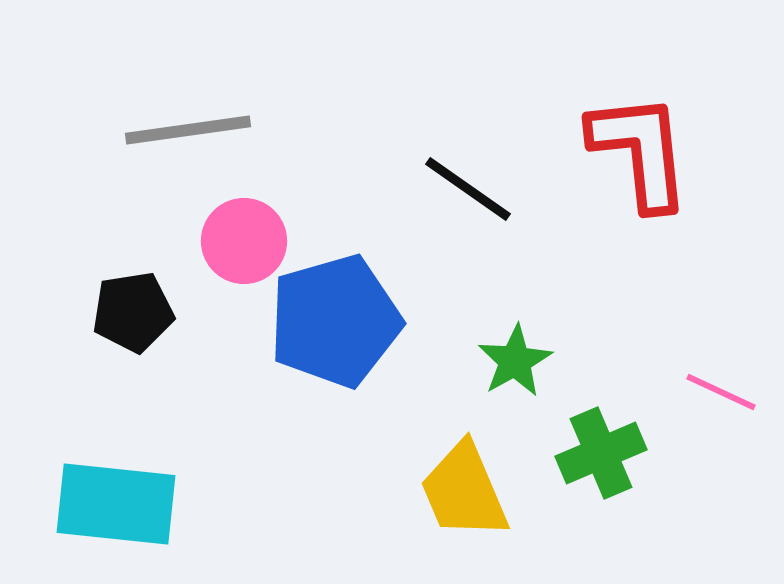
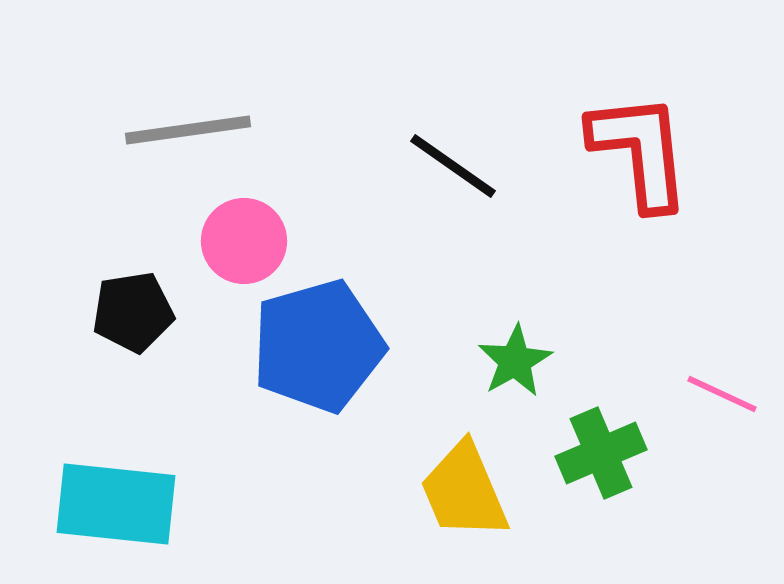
black line: moved 15 px left, 23 px up
blue pentagon: moved 17 px left, 25 px down
pink line: moved 1 px right, 2 px down
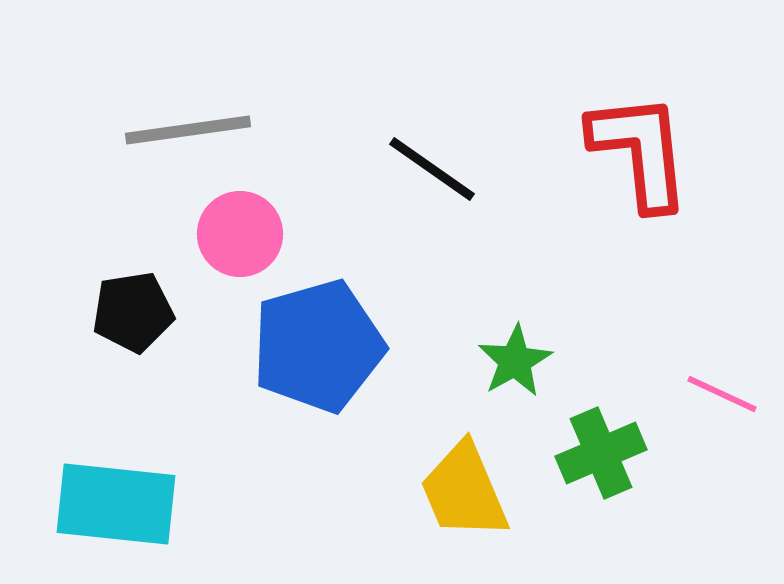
black line: moved 21 px left, 3 px down
pink circle: moved 4 px left, 7 px up
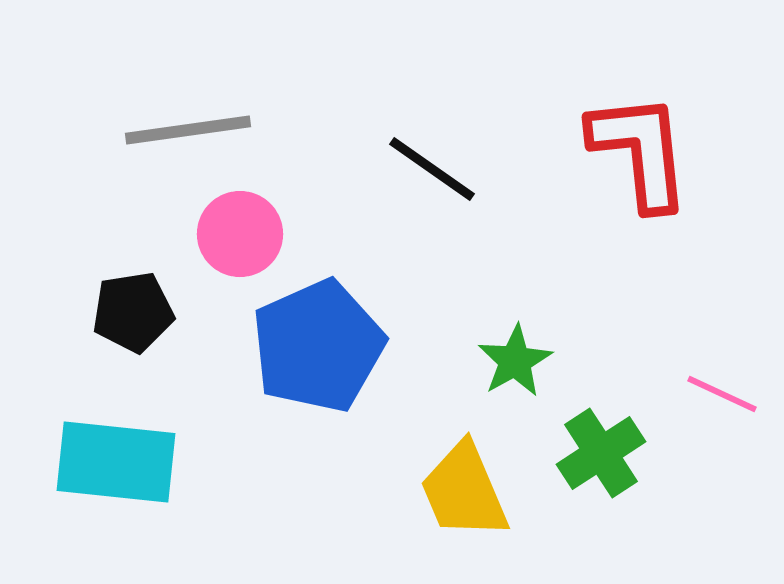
blue pentagon: rotated 8 degrees counterclockwise
green cross: rotated 10 degrees counterclockwise
cyan rectangle: moved 42 px up
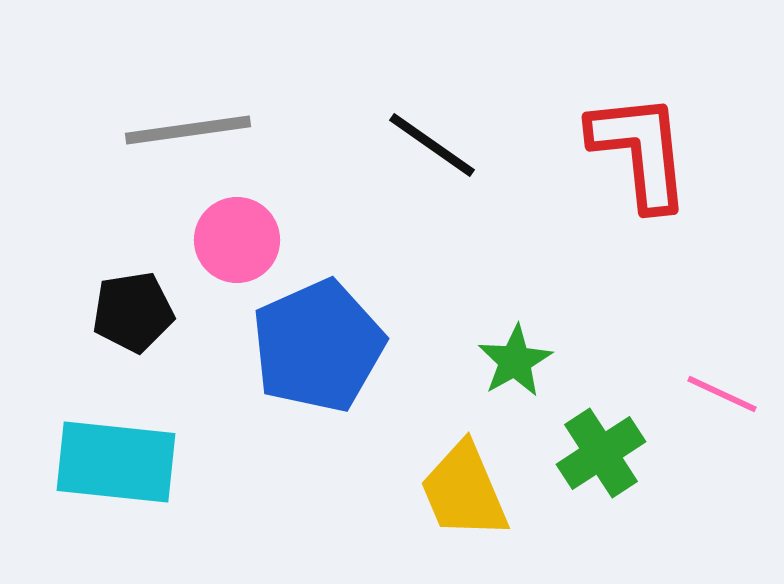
black line: moved 24 px up
pink circle: moved 3 px left, 6 px down
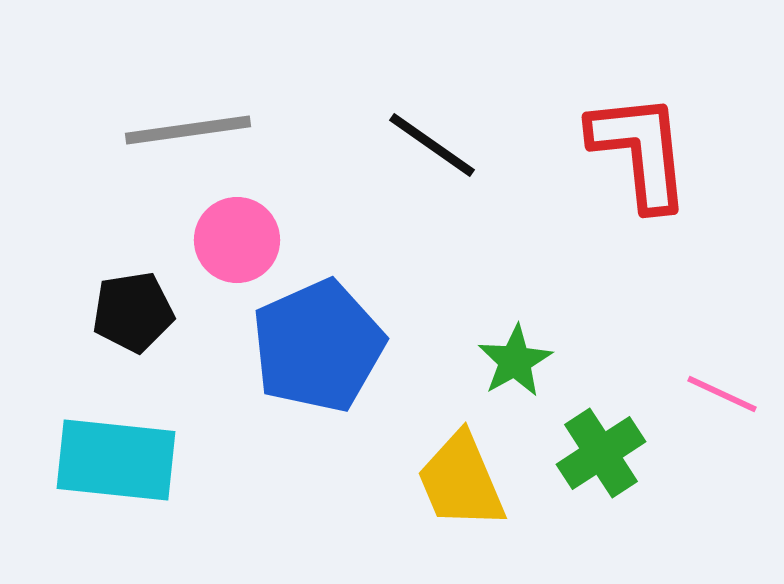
cyan rectangle: moved 2 px up
yellow trapezoid: moved 3 px left, 10 px up
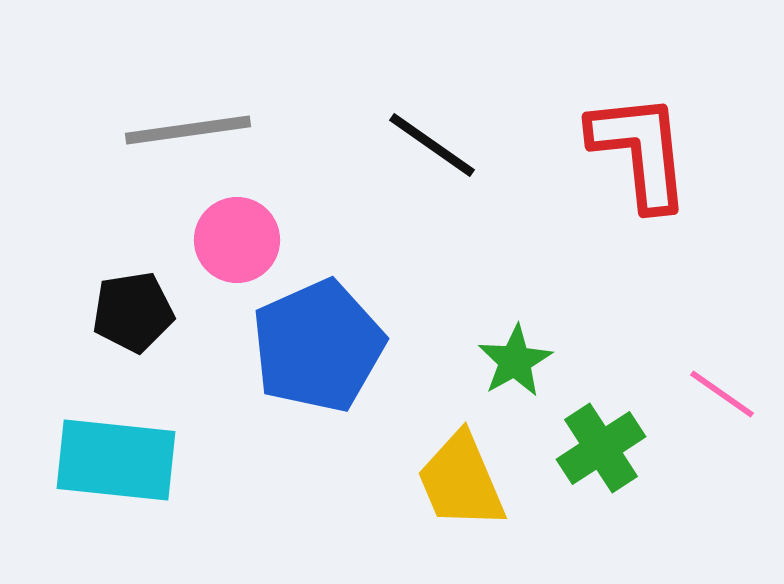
pink line: rotated 10 degrees clockwise
green cross: moved 5 px up
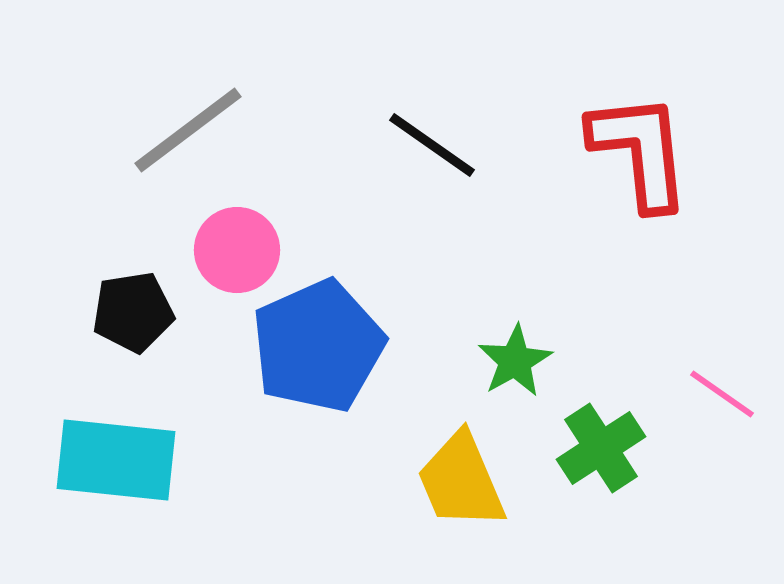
gray line: rotated 29 degrees counterclockwise
pink circle: moved 10 px down
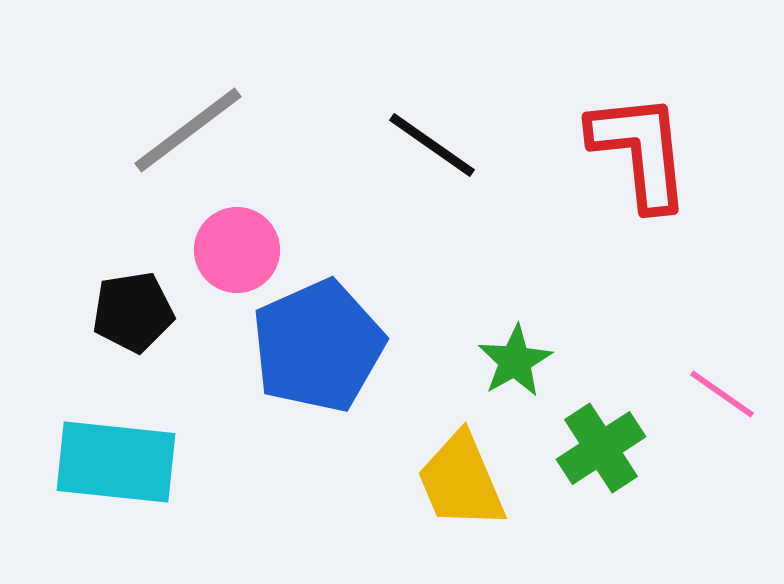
cyan rectangle: moved 2 px down
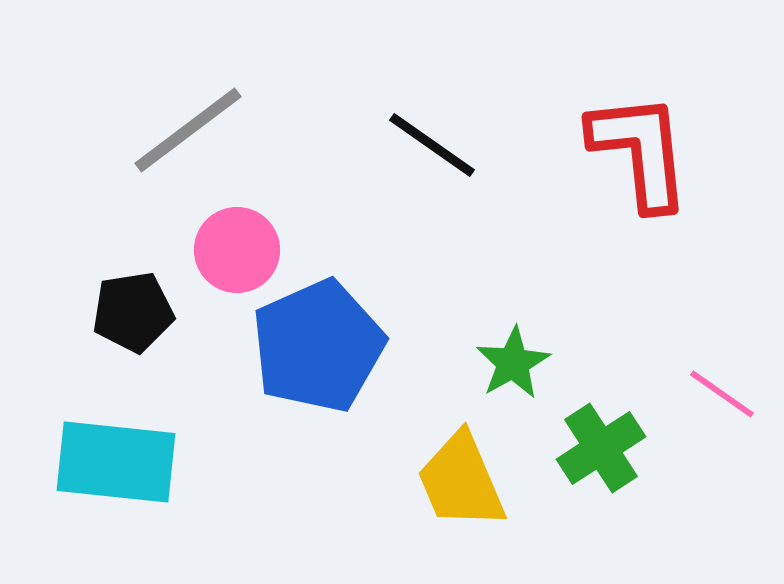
green star: moved 2 px left, 2 px down
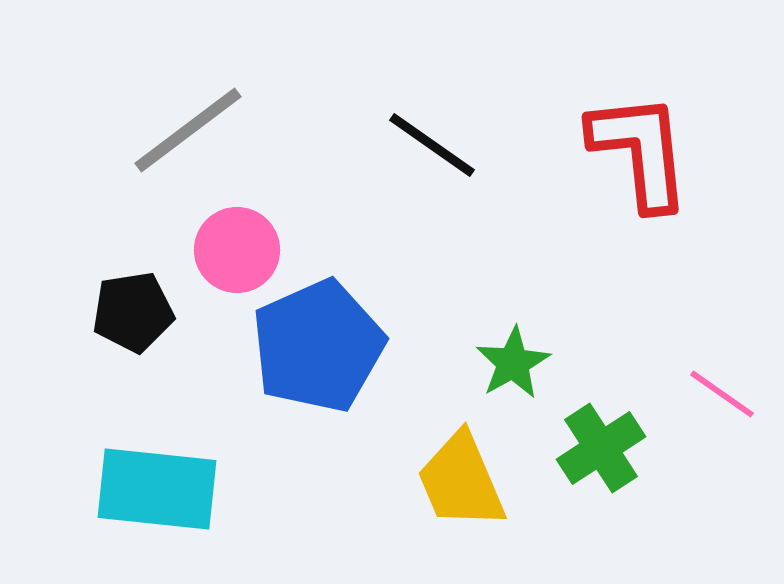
cyan rectangle: moved 41 px right, 27 px down
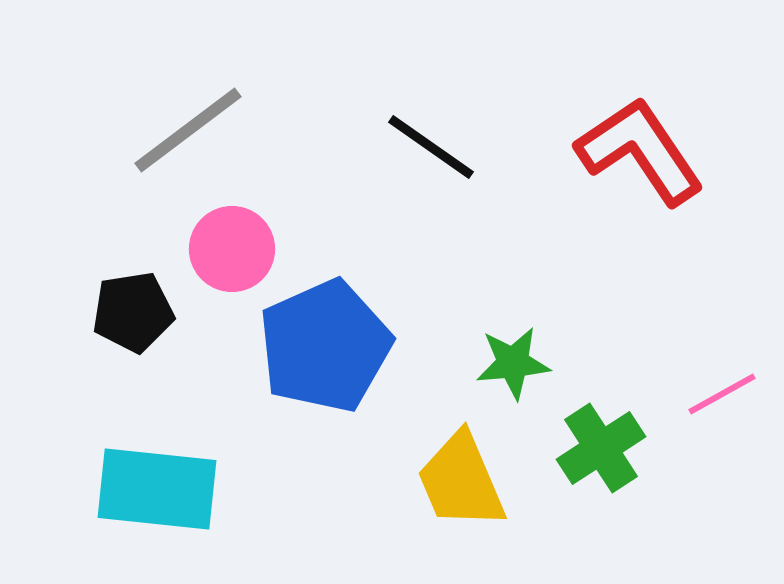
black line: moved 1 px left, 2 px down
red L-shape: rotated 28 degrees counterclockwise
pink circle: moved 5 px left, 1 px up
blue pentagon: moved 7 px right
green star: rotated 24 degrees clockwise
pink line: rotated 64 degrees counterclockwise
